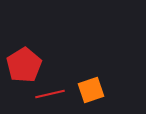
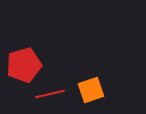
red pentagon: rotated 16 degrees clockwise
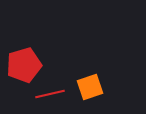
orange square: moved 1 px left, 3 px up
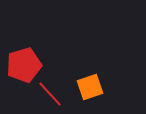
red line: rotated 60 degrees clockwise
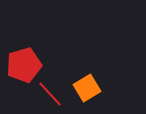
orange square: moved 3 px left, 1 px down; rotated 12 degrees counterclockwise
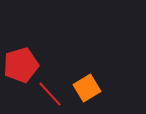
red pentagon: moved 3 px left
